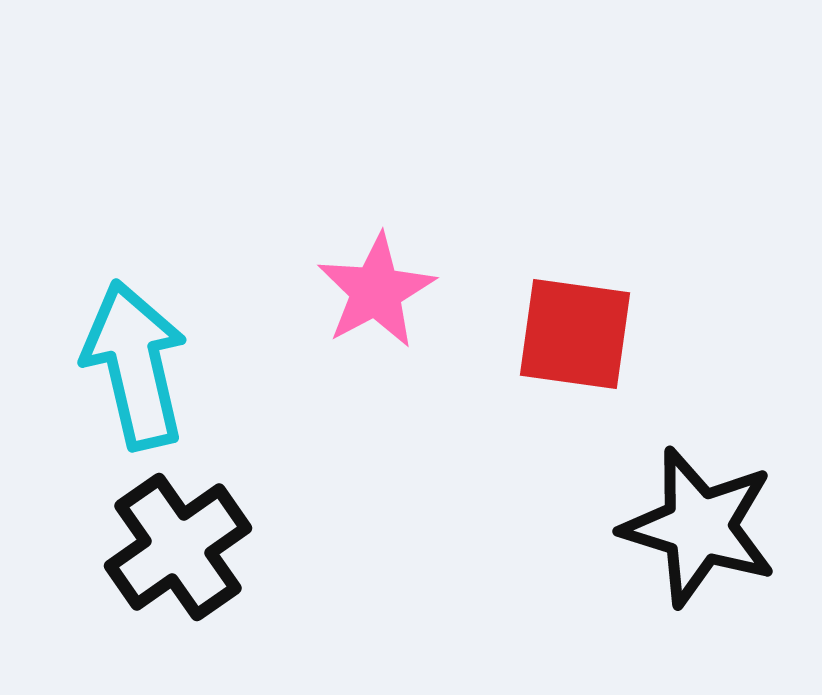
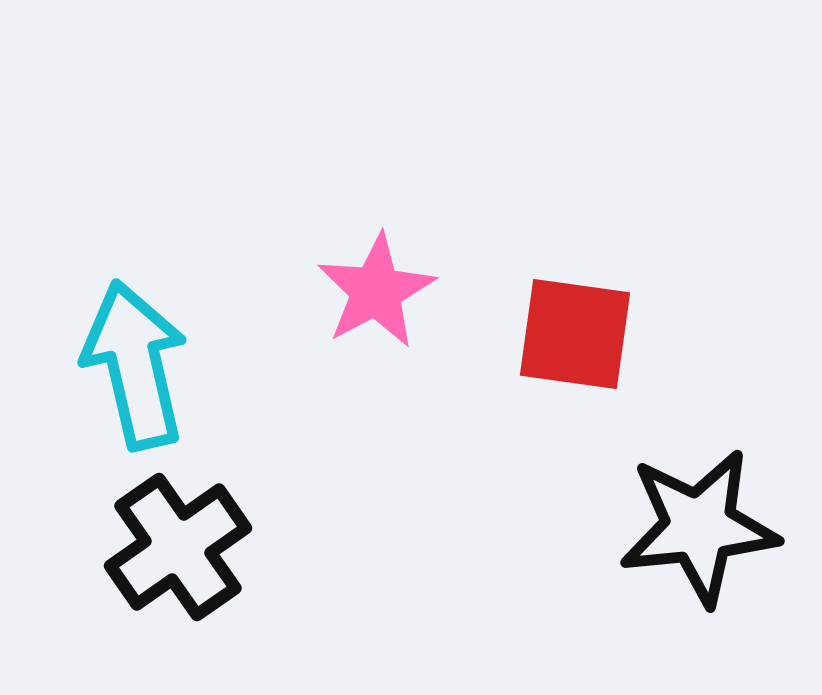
black star: rotated 23 degrees counterclockwise
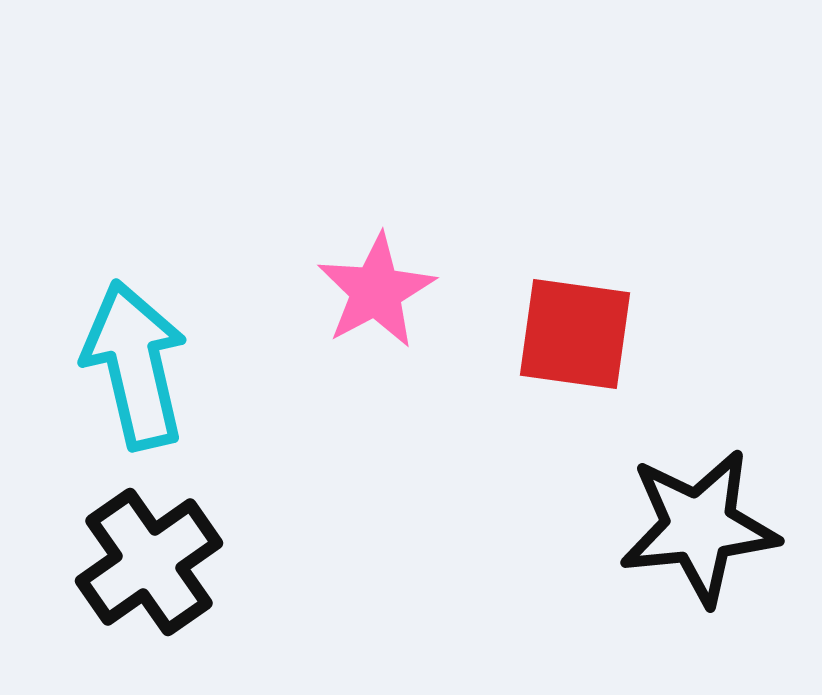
black cross: moved 29 px left, 15 px down
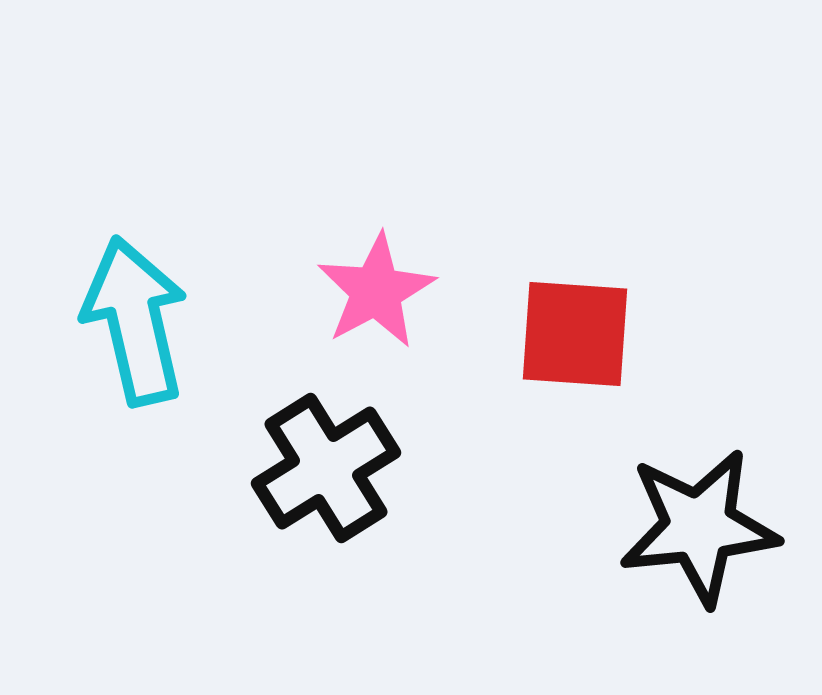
red square: rotated 4 degrees counterclockwise
cyan arrow: moved 44 px up
black cross: moved 177 px right, 94 px up; rotated 3 degrees clockwise
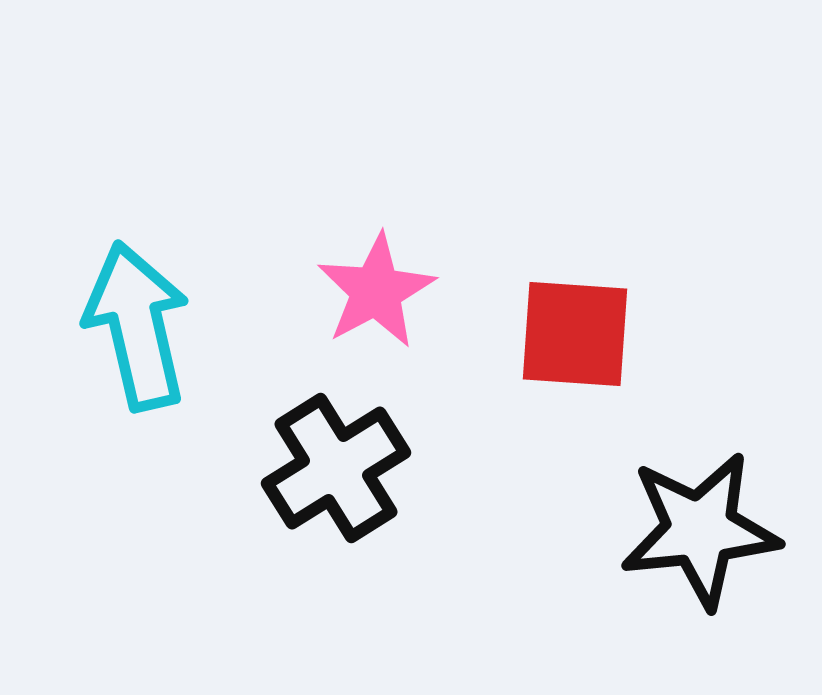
cyan arrow: moved 2 px right, 5 px down
black cross: moved 10 px right
black star: moved 1 px right, 3 px down
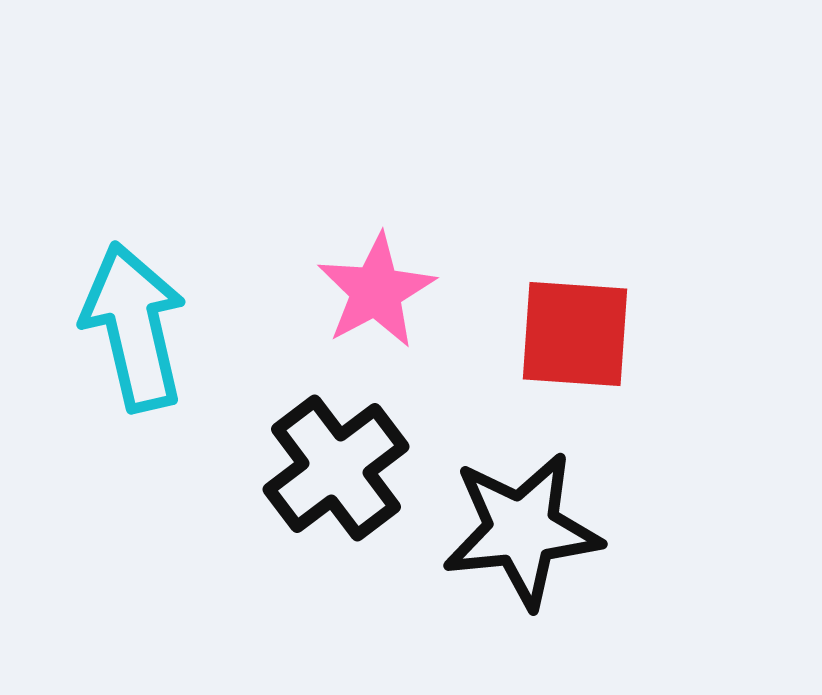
cyan arrow: moved 3 px left, 1 px down
black cross: rotated 5 degrees counterclockwise
black star: moved 178 px left
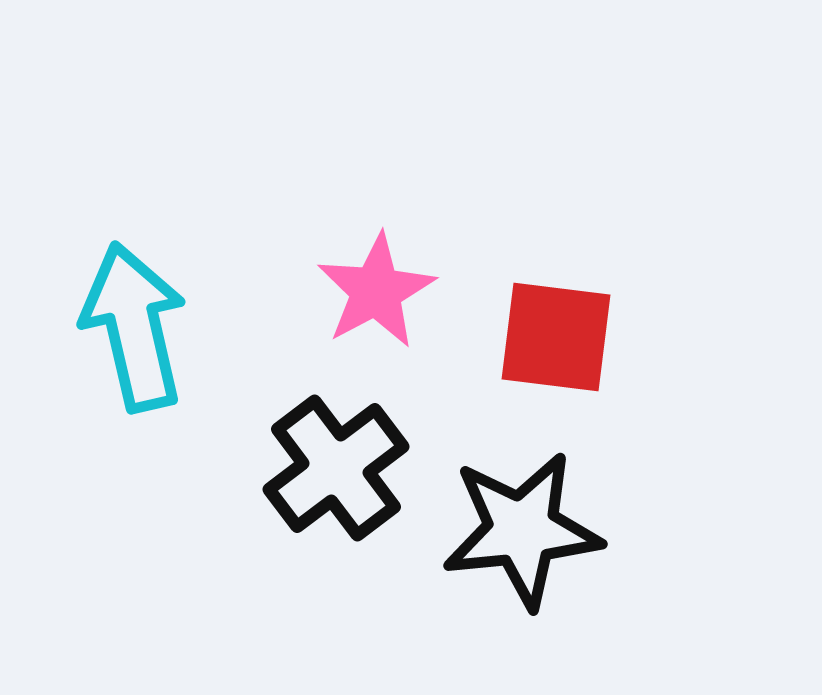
red square: moved 19 px left, 3 px down; rotated 3 degrees clockwise
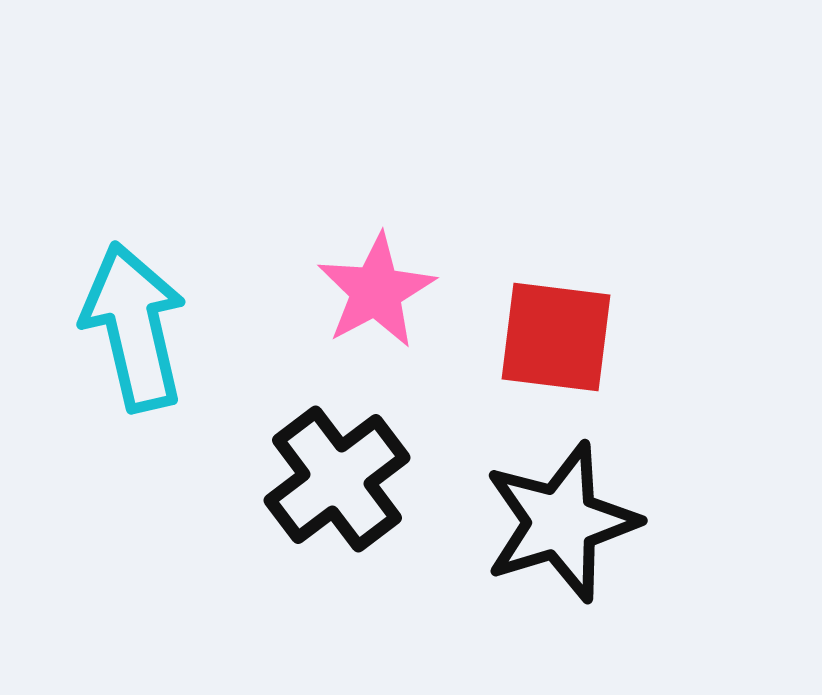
black cross: moved 1 px right, 11 px down
black star: moved 39 px right, 8 px up; rotated 11 degrees counterclockwise
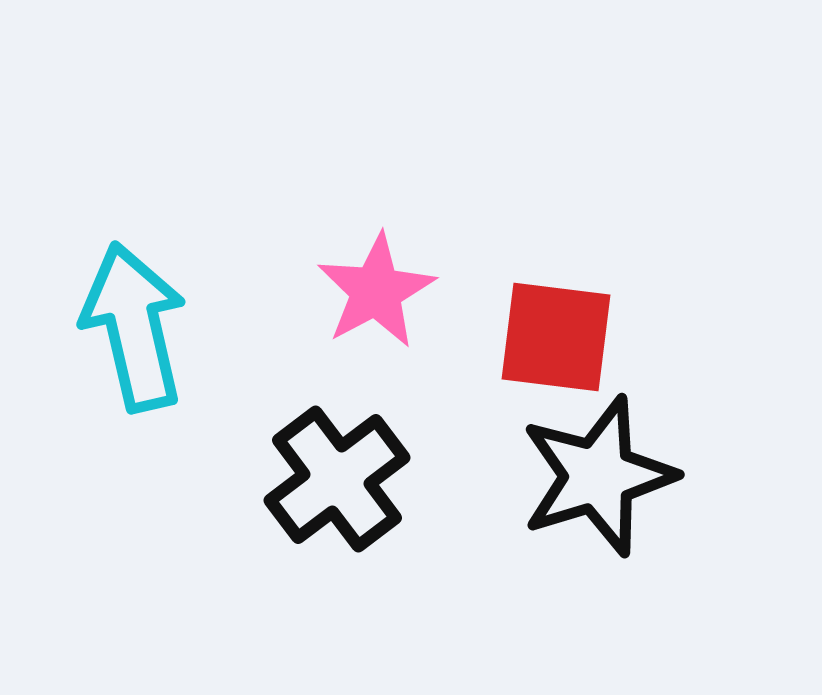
black star: moved 37 px right, 46 px up
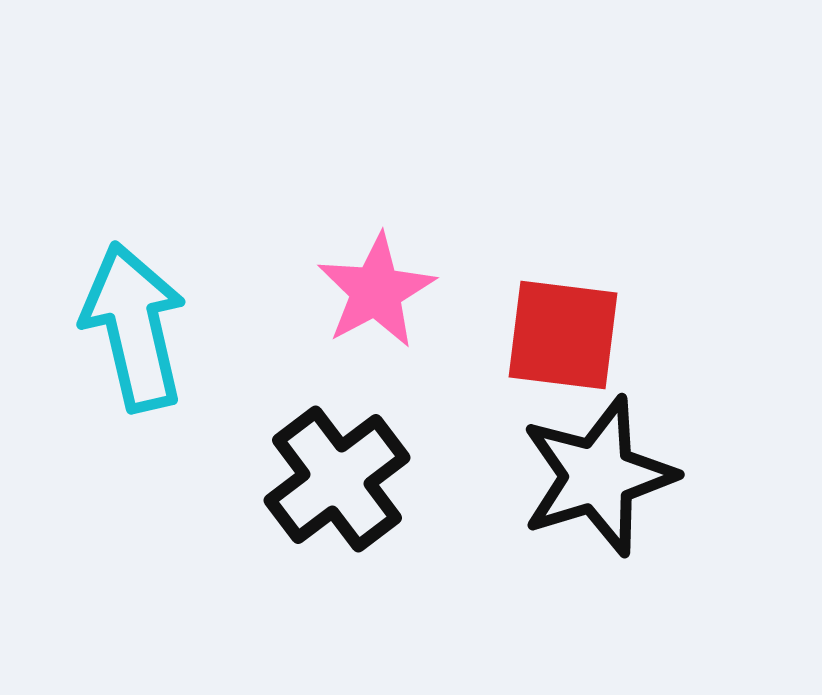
red square: moved 7 px right, 2 px up
